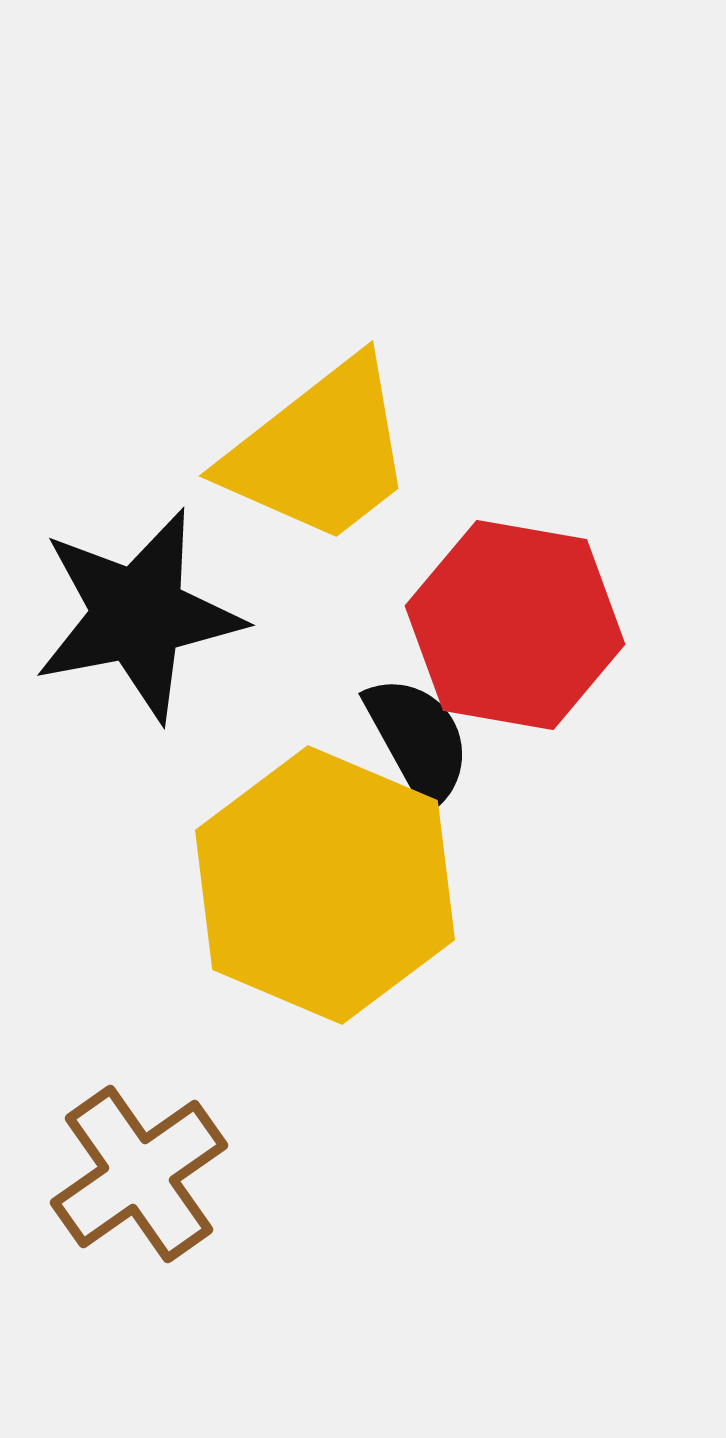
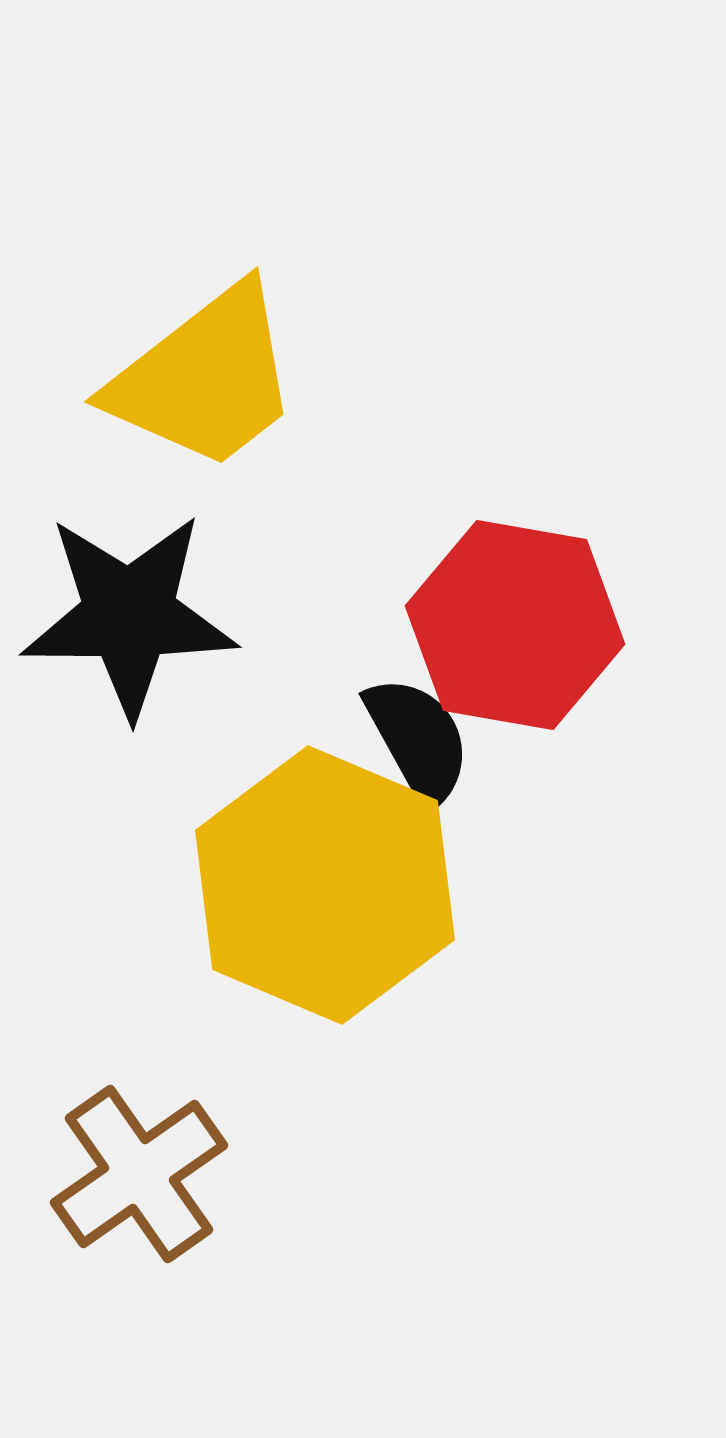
yellow trapezoid: moved 115 px left, 74 px up
black star: moved 9 px left; rotated 11 degrees clockwise
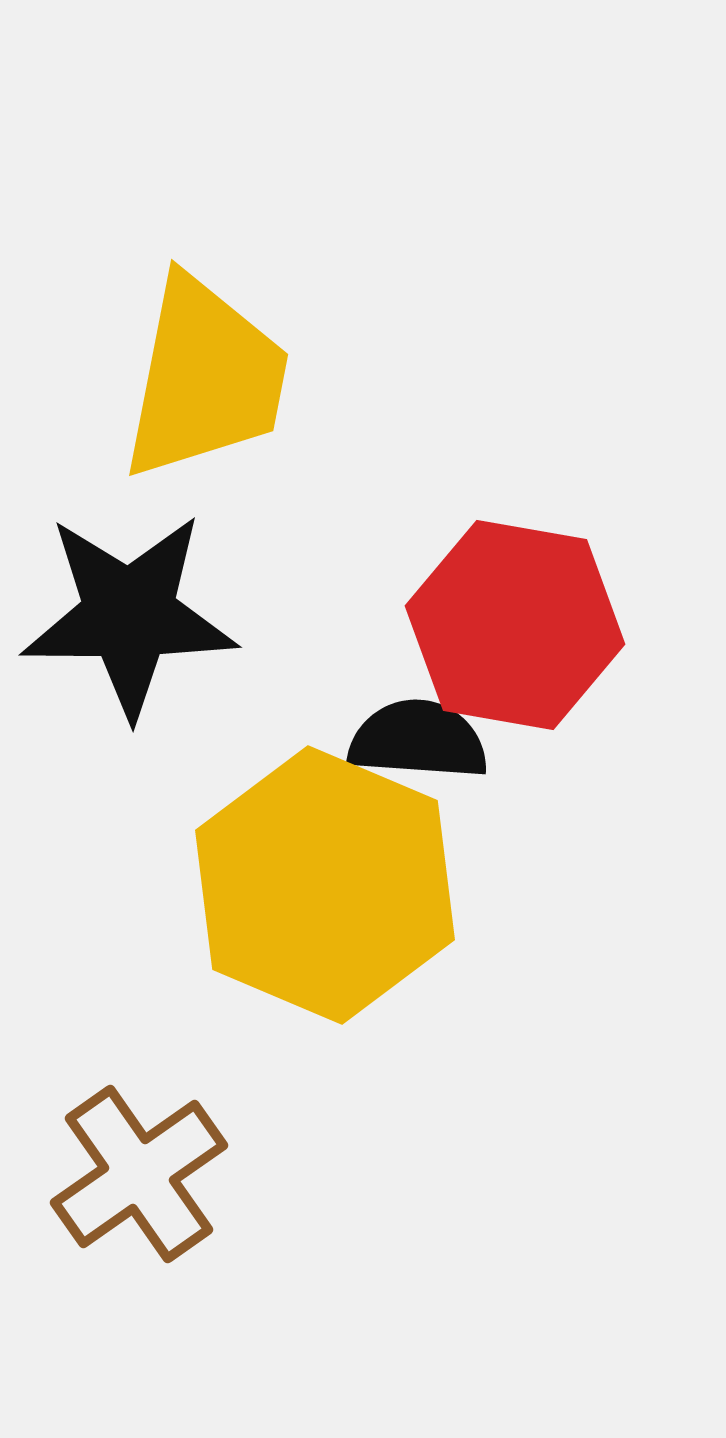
yellow trapezoid: rotated 41 degrees counterclockwise
black semicircle: rotated 57 degrees counterclockwise
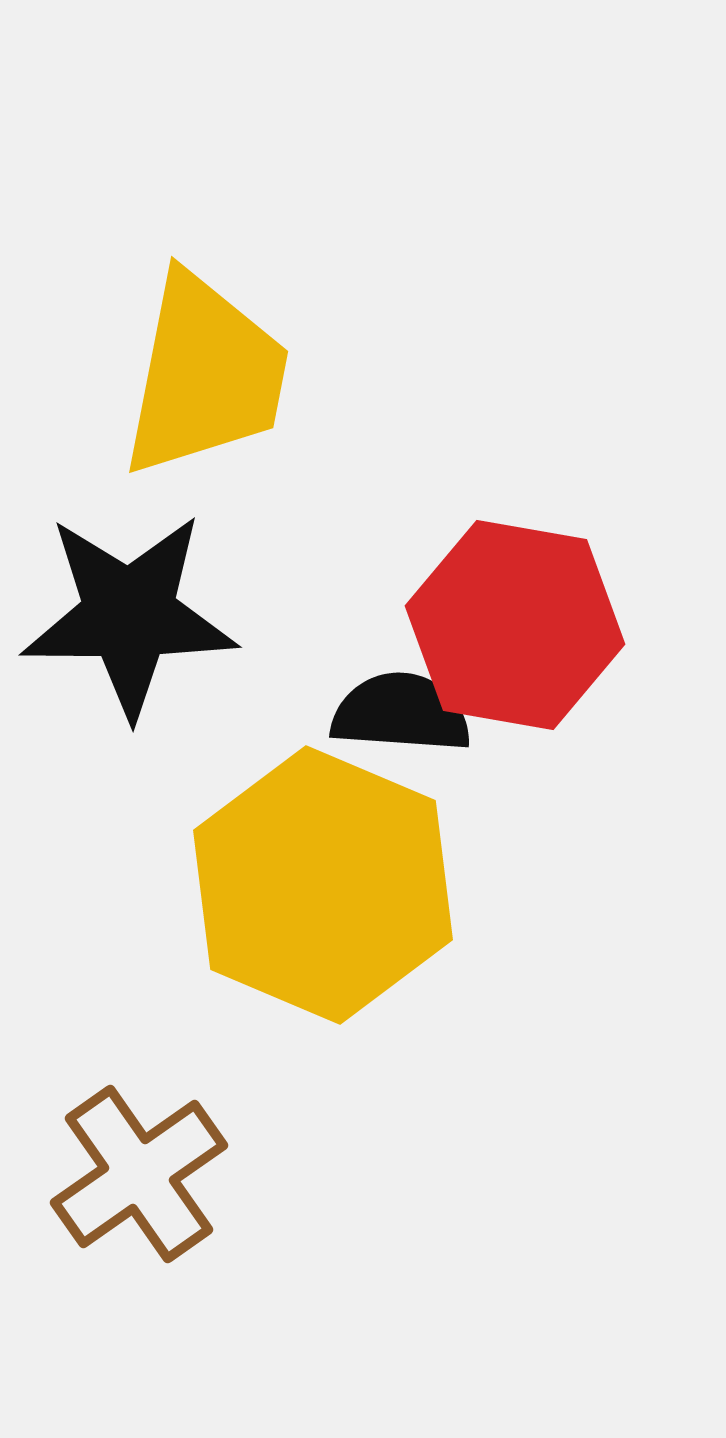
yellow trapezoid: moved 3 px up
black semicircle: moved 17 px left, 27 px up
yellow hexagon: moved 2 px left
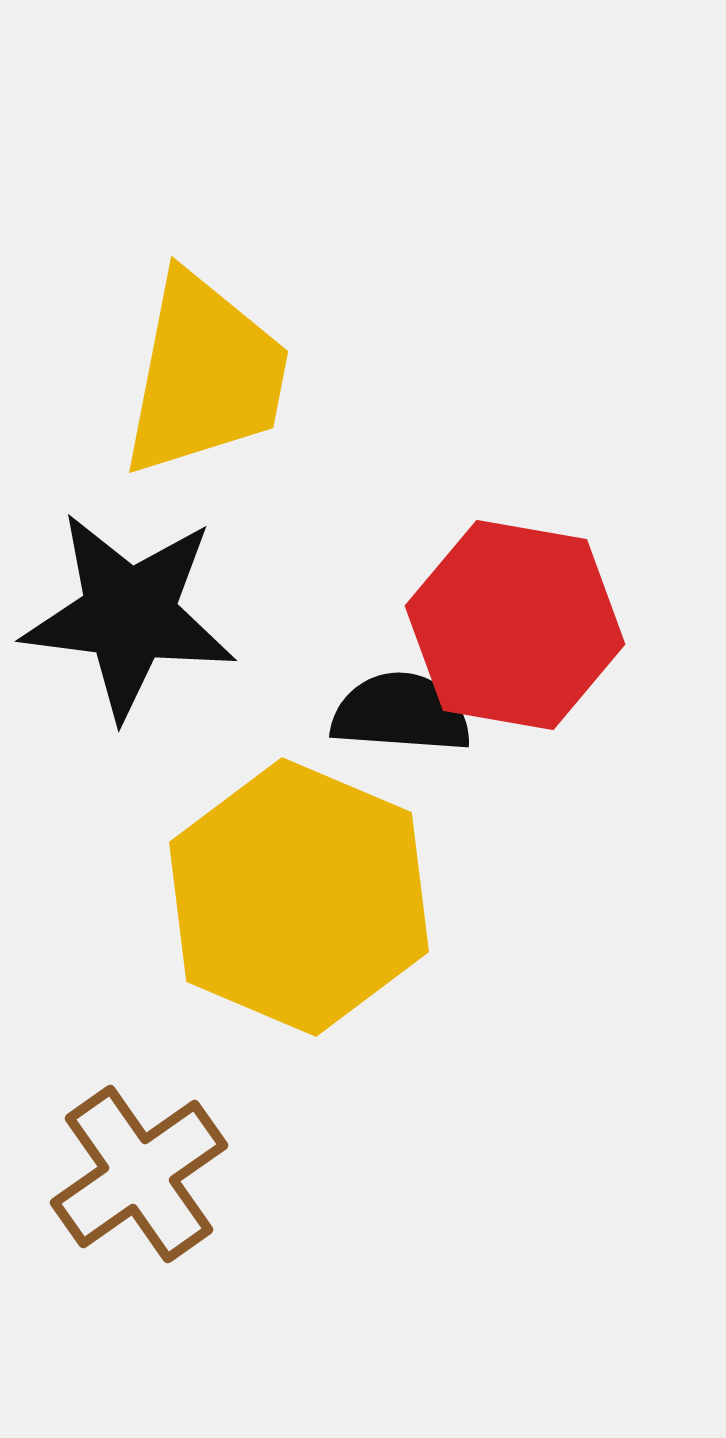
black star: rotated 7 degrees clockwise
yellow hexagon: moved 24 px left, 12 px down
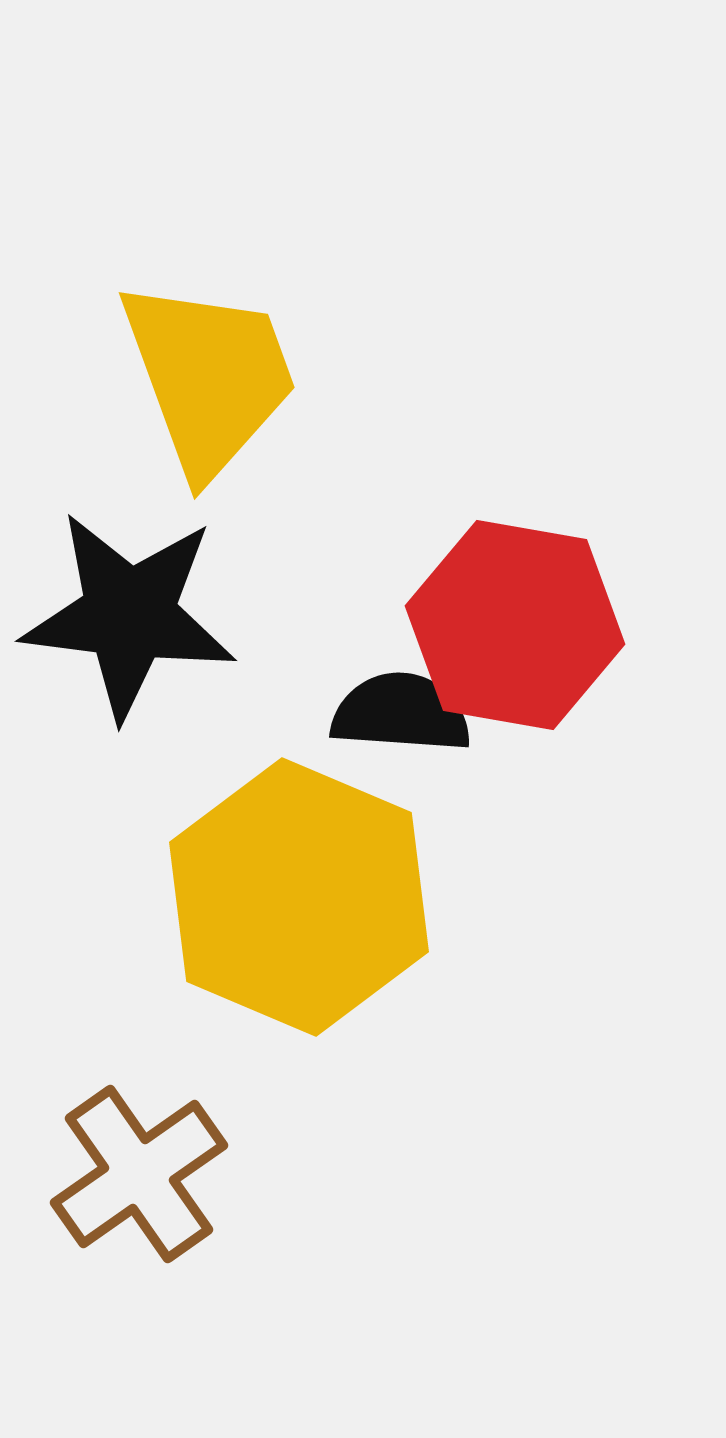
yellow trapezoid: moved 4 px right, 2 px down; rotated 31 degrees counterclockwise
